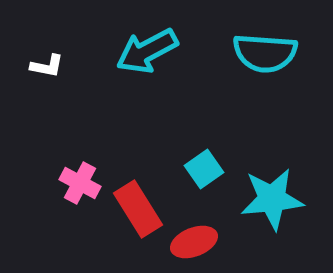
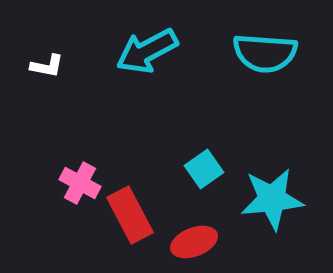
red rectangle: moved 8 px left, 6 px down; rotated 4 degrees clockwise
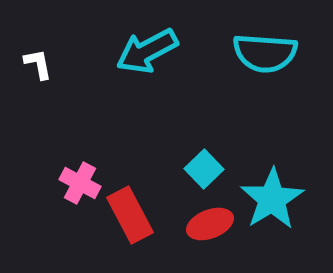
white L-shape: moved 9 px left, 2 px up; rotated 112 degrees counterclockwise
cyan square: rotated 9 degrees counterclockwise
cyan star: rotated 26 degrees counterclockwise
red ellipse: moved 16 px right, 18 px up
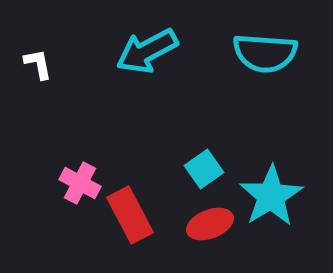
cyan square: rotated 9 degrees clockwise
cyan star: moved 1 px left, 3 px up
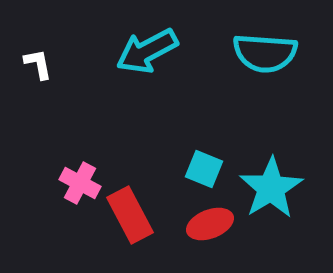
cyan square: rotated 33 degrees counterclockwise
cyan star: moved 8 px up
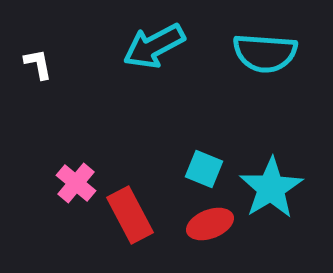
cyan arrow: moved 7 px right, 5 px up
pink cross: moved 4 px left; rotated 12 degrees clockwise
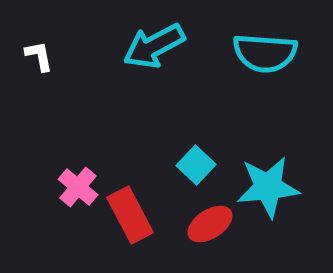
white L-shape: moved 1 px right, 8 px up
cyan square: moved 8 px left, 4 px up; rotated 21 degrees clockwise
pink cross: moved 2 px right, 4 px down
cyan star: moved 3 px left, 1 px up; rotated 26 degrees clockwise
red ellipse: rotated 12 degrees counterclockwise
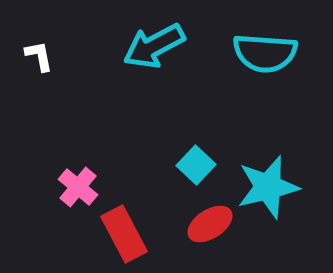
cyan star: rotated 8 degrees counterclockwise
red rectangle: moved 6 px left, 19 px down
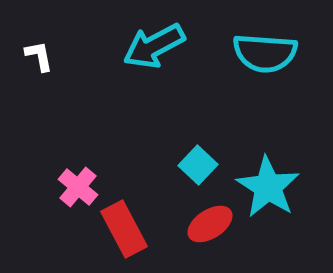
cyan square: moved 2 px right
cyan star: rotated 26 degrees counterclockwise
red rectangle: moved 5 px up
